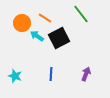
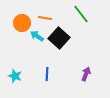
orange line: rotated 24 degrees counterclockwise
black square: rotated 20 degrees counterclockwise
blue line: moved 4 px left
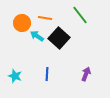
green line: moved 1 px left, 1 px down
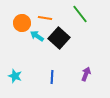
green line: moved 1 px up
blue line: moved 5 px right, 3 px down
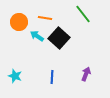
green line: moved 3 px right
orange circle: moved 3 px left, 1 px up
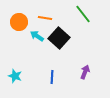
purple arrow: moved 1 px left, 2 px up
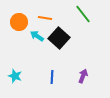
purple arrow: moved 2 px left, 4 px down
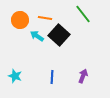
orange circle: moved 1 px right, 2 px up
black square: moved 3 px up
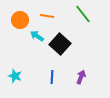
orange line: moved 2 px right, 2 px up
black square: moved 1 px right, 9 px down
purple arrow: moved 2 px left, 1 px down
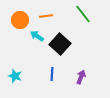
orange line: moved 1 px left; rotated 16 degrees counterclockwise
blue line: moved 3 px up
